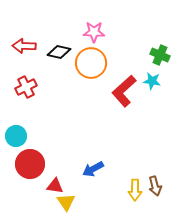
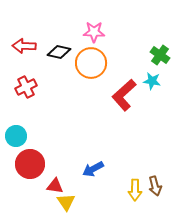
green cross: rotated 12 degrees clockwise
red L-shape: moved 4 px down
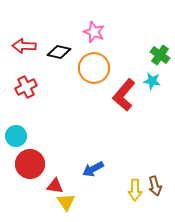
pink star: rotated 20 degrees clockwise
orange circle: moved 3 px right, 5 px down
red L-shape: rotated 8 degrees counterclockwise
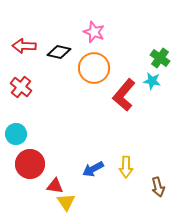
green cross: moved 3 px down
red cross: moved 5 px left; rotated 25 degrees counterclockwise
cyan circle: moved 2 px up
brown arrow: moved 3 px right, 1 px down
yellow arrow: moved 9 px left, 23 px up
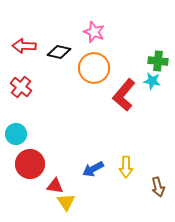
green cross: moved 2 px left, 3 px down; rotated 30 degrees counterclockwise
